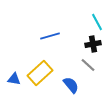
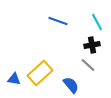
blue line: moved 8 px right, 15 px up; rotated 36 degrees clockwise
black cross: moved 1 px left, 1 px down
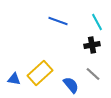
gray line: moved 5 px right, 9 px down
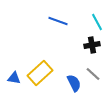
blue triangle: moved 1 px up
blue semicircle: moved 3 px right, 2 px up; rotated 12 degrees clockwise
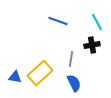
gray line: moved 22 px left, 15 px up; rotated 56 degrees clockwise
blue triangle: moved 1 px right, 1 px up
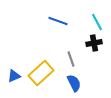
black cross: moved 2 px right, 2 px up
gray line: rotated 28 degrees counterclockwise
yellow rectangle: moved 1 px right
blue triangle: moved 1 px left, 1 px up; rotated 32 degrees counterclockwise
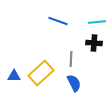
cyan line: rotated 66 degrees counterclockwise
black cross: rotated 14 degrees clockwise
gray line: rotated 21 degrees clockwise
blue triangle: rotated 24 degrees clockwise
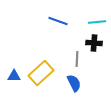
gray line: moved 6 px right
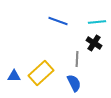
black cross: rotated 28 degrees clockwise
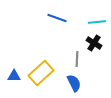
blue line: moved 1 px left, 3 px up
